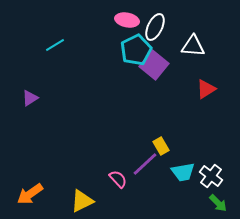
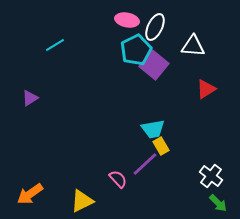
cyan trapezoid: moved 30 px left, 43 px up
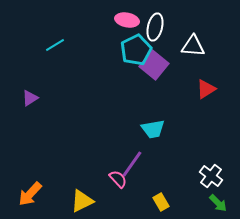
white ellipse: rotated 12 degrees counterclockwise
yellow rectangle: moved 56 px down
purple line: moved 13 px left; rotated 12 degrees counterclockwise
orange arrow: rotated 12 degrees counterclockwise
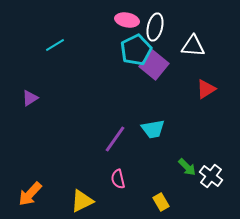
purple line: moved 17 px left, 25 px up
pink semicircle: rotated 150 degrees counterclockwise
green arrow: moved 31 px left, 36 px up
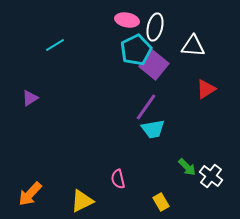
purple line: moved 31 px right, 32 px up
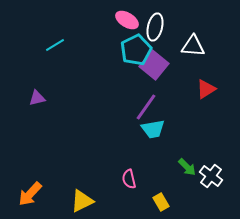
pink ellipse: rotated 20 degrees clockwise
purple triangle: moved 7 px right; rotated 18 degrees clockwise
pink semicircle: moved 11 px right
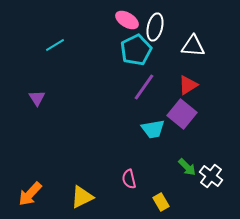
purple square: moved 28 px right, 49 px down
red triangle: moved 18 px left, 4 px up
purple triangle: rotated 48 degrees counterclockwise
purple line: moved 2 px left, 20 px up
yellow triangle: moved 4 px up
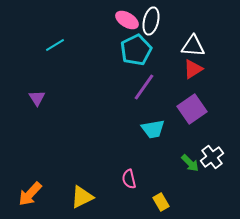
white ellipse: moved 4 px left, 6 px up
red triangle: moved 5 px right, 16 px up
purple square: moved 10 px right, 5 px up; rotated 16 degrees clockwise
green arrow: moved 3 px right, 4 px up
white cross: moved 1 px right, 19 px up; rotated 15 degrees clockwise
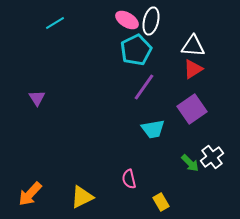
cyan line: moved 22 px up
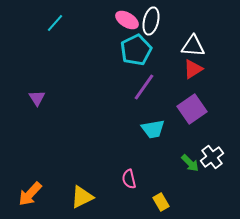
cyan line: rotated 18 degrees counterclockwise
